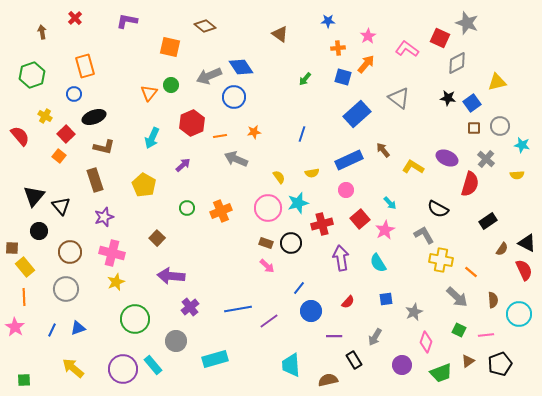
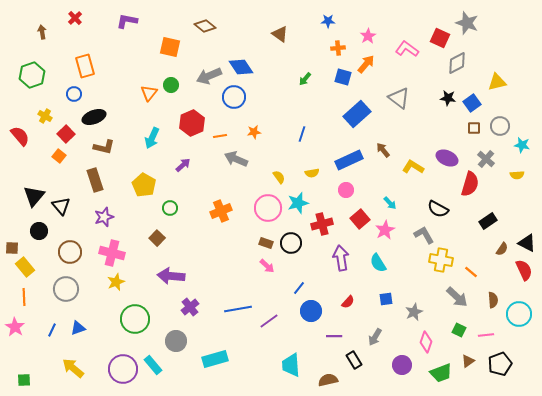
green circle at (187, 208): moved 17 px left
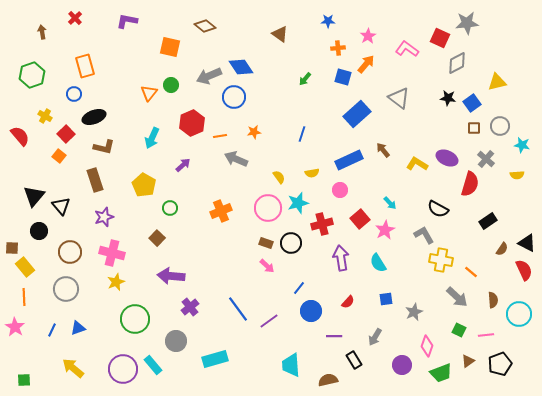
gray star at (467, 23): rotated 25 degrees counterclockwise
yellow L-shape at (413, 167): moved 4 px right, 3 px up
pink circle at (346, 190): moved 6 px left
blue line at (238, 309): rotated 64 degrees clockwise
pink diamond at (426, 342): moved 1 px right, 4 px down
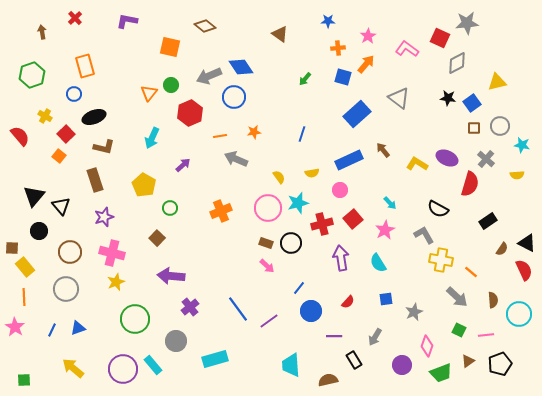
red hexagon at (192, 123): moved 2 px left, 10 px up
red square at (360, 219): moved 7 px left
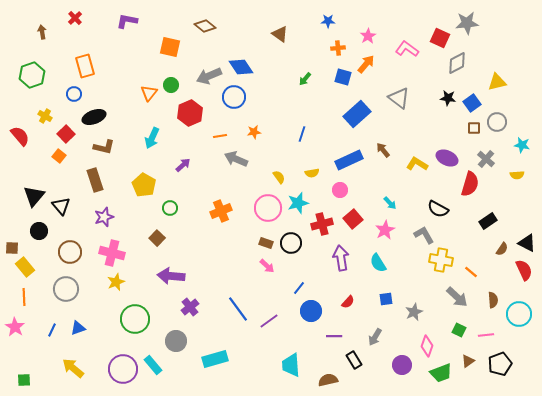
gray circle at (500, 126): moved 3 px left, 4 px up
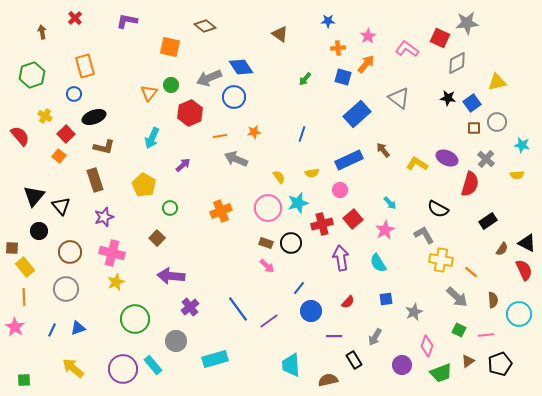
gray arrow at (209, 76): moved 2 px down
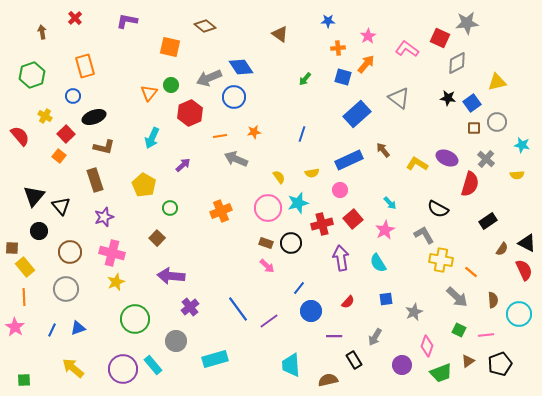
blue circle at (74, 94): moved 1 px left, 2 px down
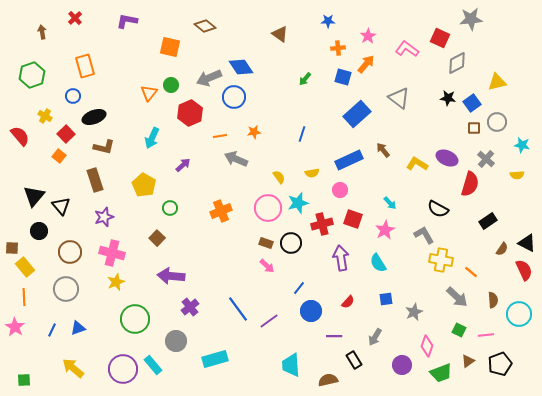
gray star at (467, 23): moved 4 px right, 4 px up
red square at (353, 219): rotated 30 degrees counterclockwise
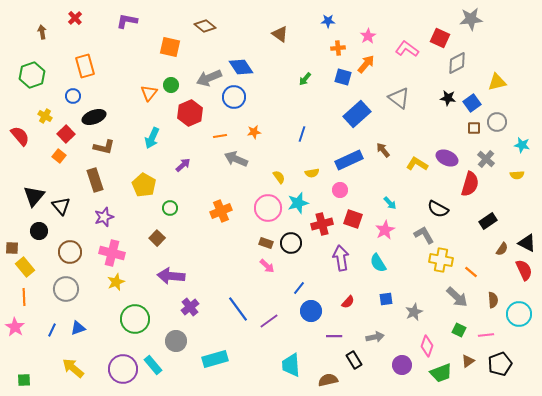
gray arrow at (375, 337): rotated 132 degrees counterclockwise
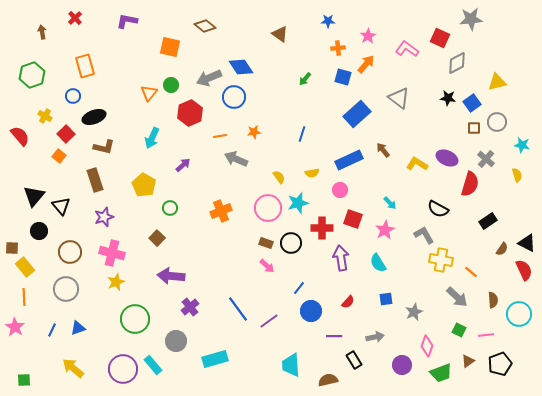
yellow semicircle at (517, 175): rotated 104 degrees counterclockwise
red cross at (322, 224): moved 4 px down; rotated 15 degrees clockwise
